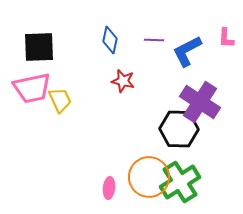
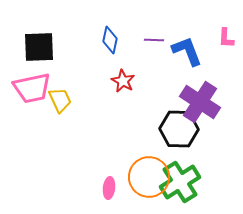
blue L-shape: rotated 96 degrees clockwise
red star: rotated 15 degrees clockwise
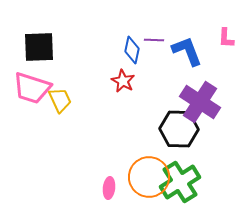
blue diamond: moved 22 px right, 10 px down
pink trapezoid: rotated 30 degrees clockwise
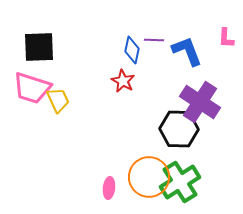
yellow trapezoid: moved 2 px left
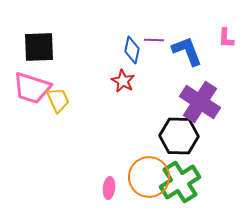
black hexagon: moved 7 px down
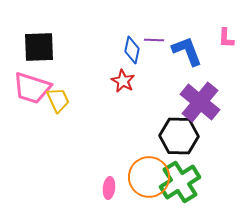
purple cross: rotated 6 degrees clockwise
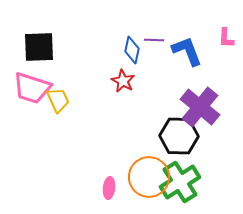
purple cross: moved 5 px down
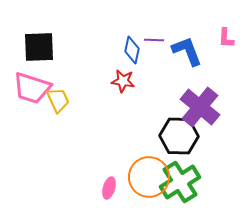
red star: rotated 20 degrees counterclockwise
pink ellipse: rotated 10 degrees clockwise
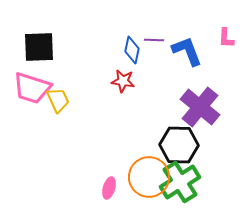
black hexagon: moved 9 px down
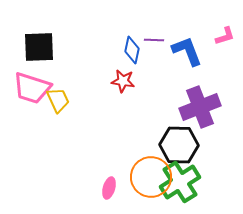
pink L-shape: moved 1 px left, 2 px up; rotated 110 degrees counterclockwise
purple cross: rotated 30 degrees clockwise
orange circle: moved 2 px right
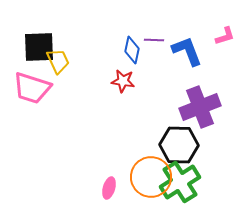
yellow trapezoid: moved 39 px up
